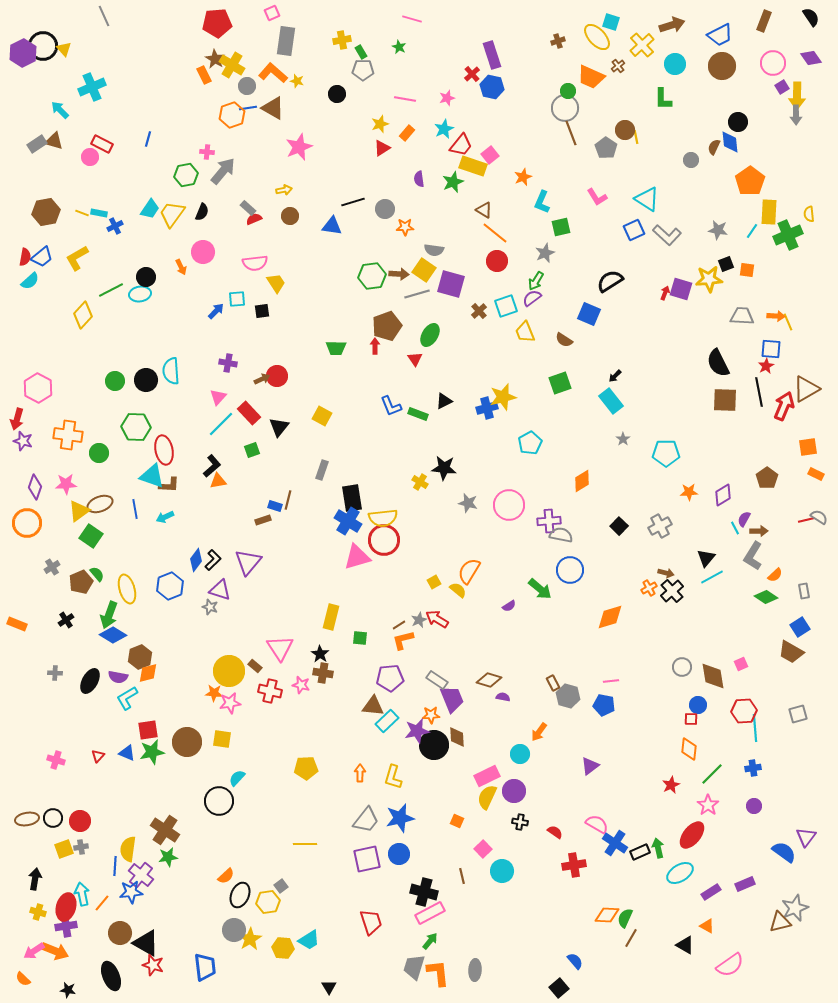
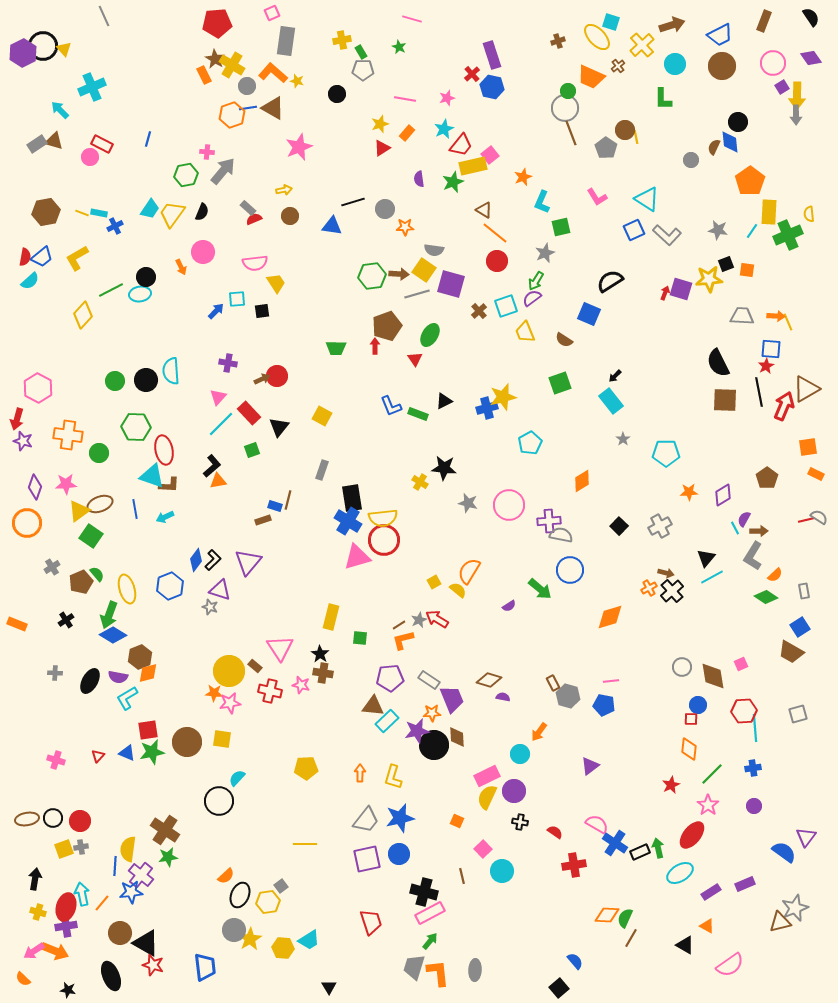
yellow rectangle at (473, 166): rotated 32 degrees counterclockwise
gray rectangle at (437, 680): moved 8 px left
orange star at (431, 715): moved 1 px right, 2 px up
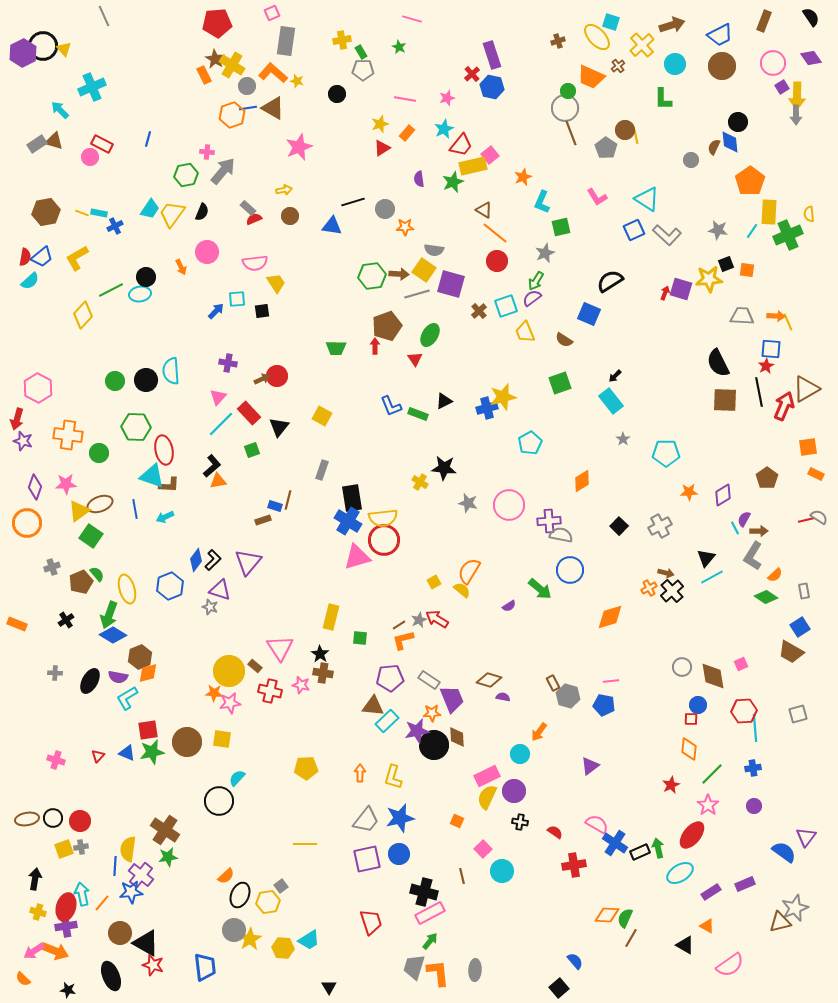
pink circle at (203, 252): moved 4 px right
gray cross at (52, 567): rotated 14 degrees clockwise
yellow semicircle at (458, 590): moved 4 px right
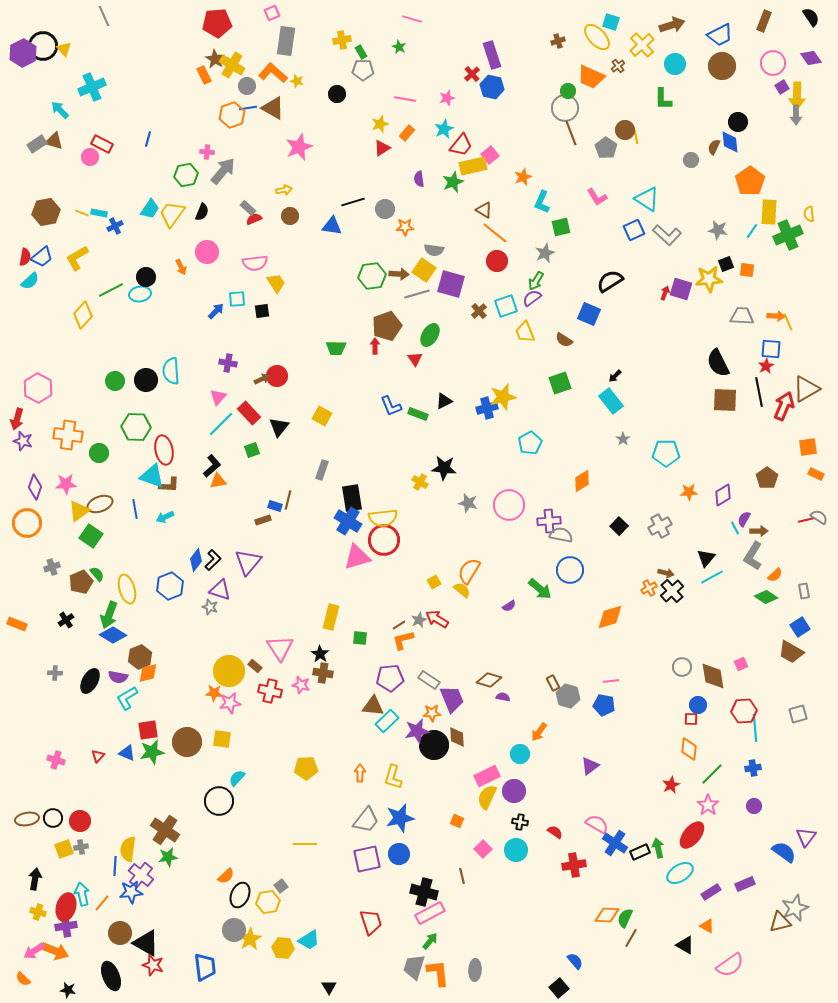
cyan circle at (502, 871): moved 14 px right, 21 px up
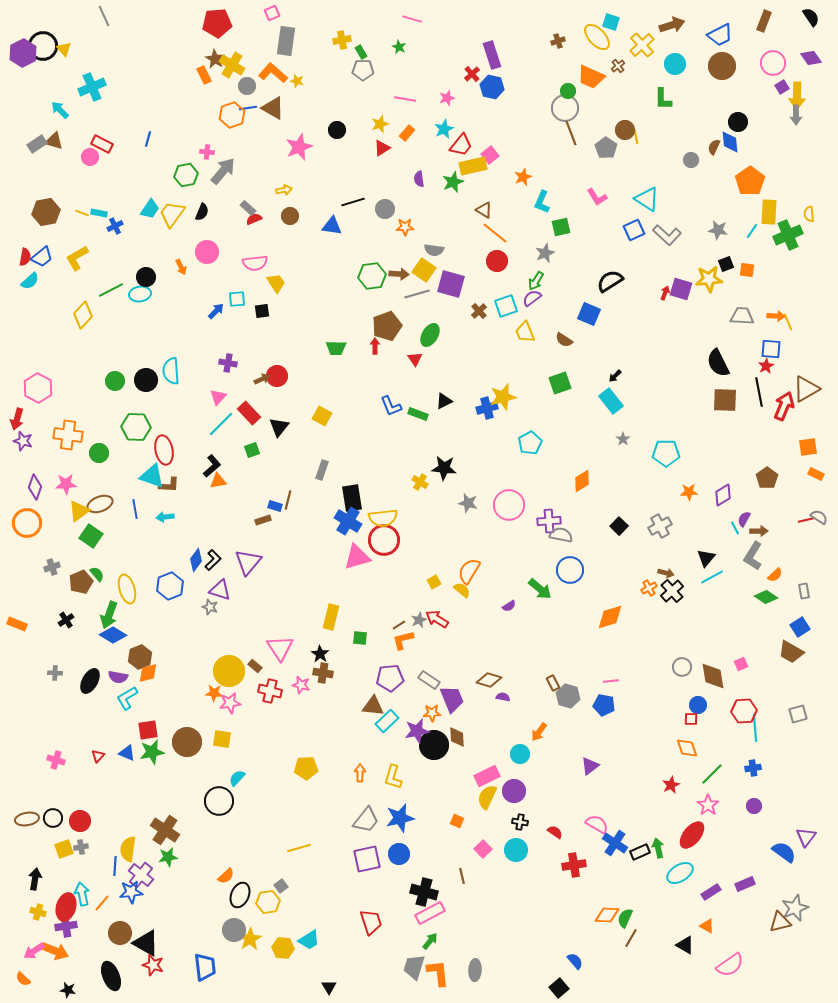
black circle at (337, 94): moved 36 px down
cyan arrow at (165, 517): rotated 18 degrees clockwise
orange diamond at (689, 749): moved 2 px left, 1 px up; rotated 25 degrees counterclockwise
yellow line at (305, 844): moved 6 px left, 4 px down; rotated 15 degrees counterclockwise
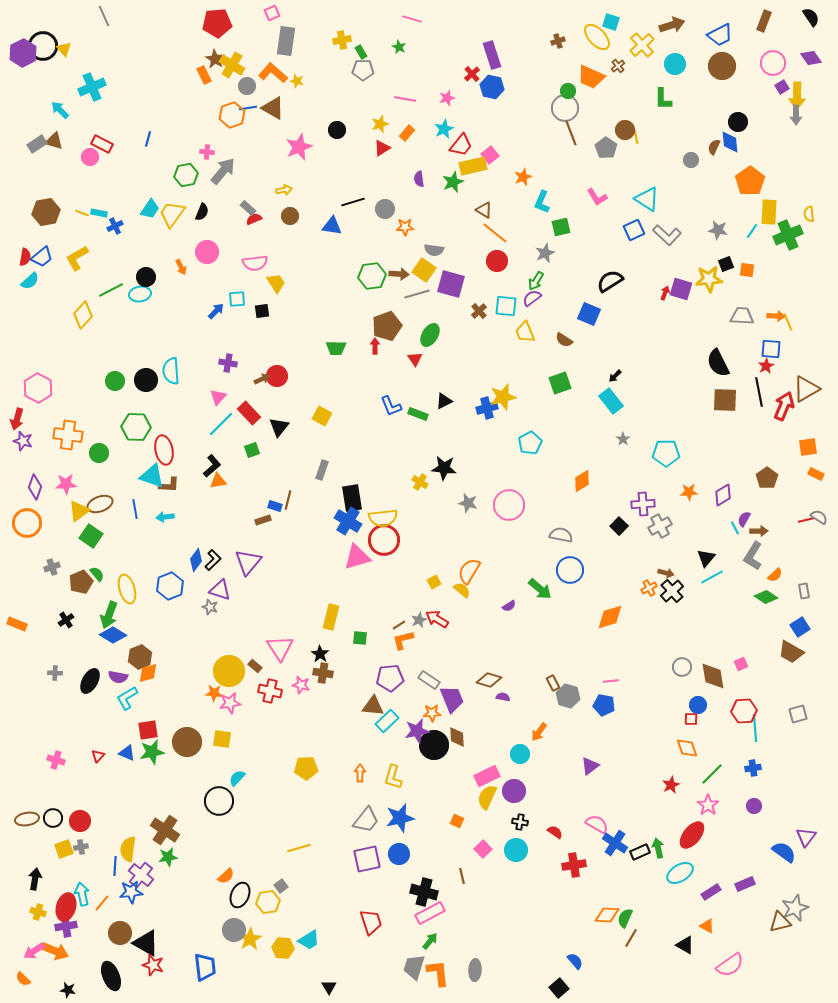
cyan square at (506, 306): rotated 25 degrees clockwise
purple cross at (549, 521): moved 94 px right, 17 px up
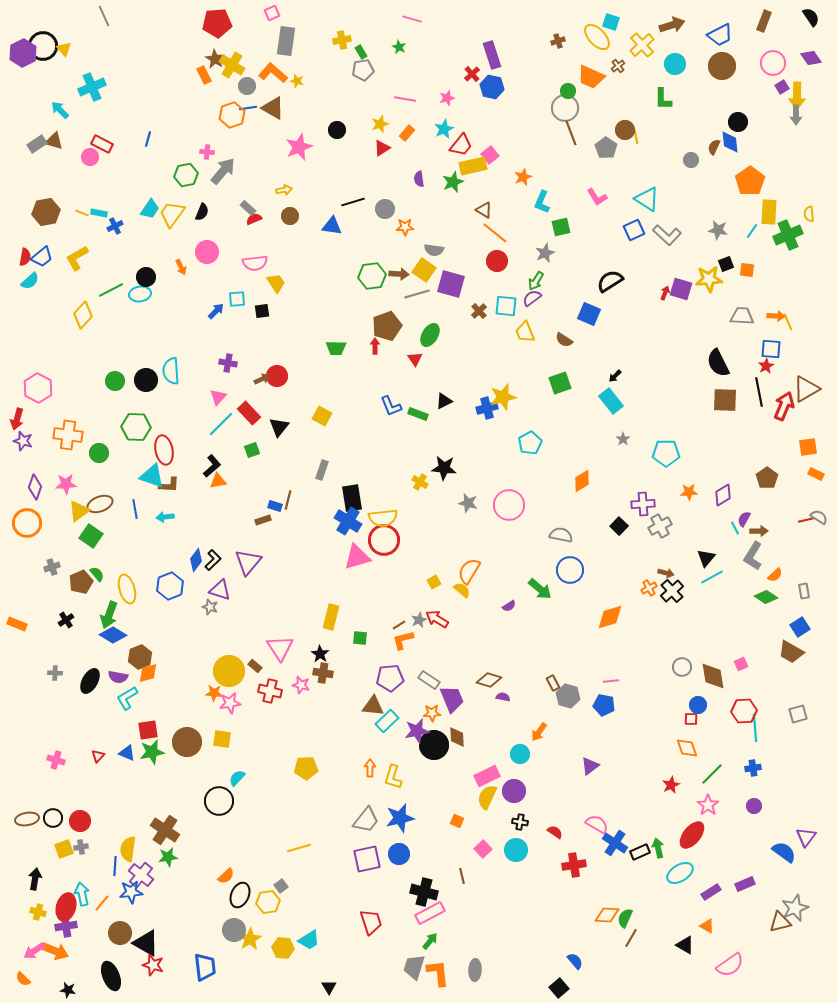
gray pentagon at (363, 70): rotated 10 degrees counterclockwise
orange arrow at (360, 773): moved 10 px right, 5 px up
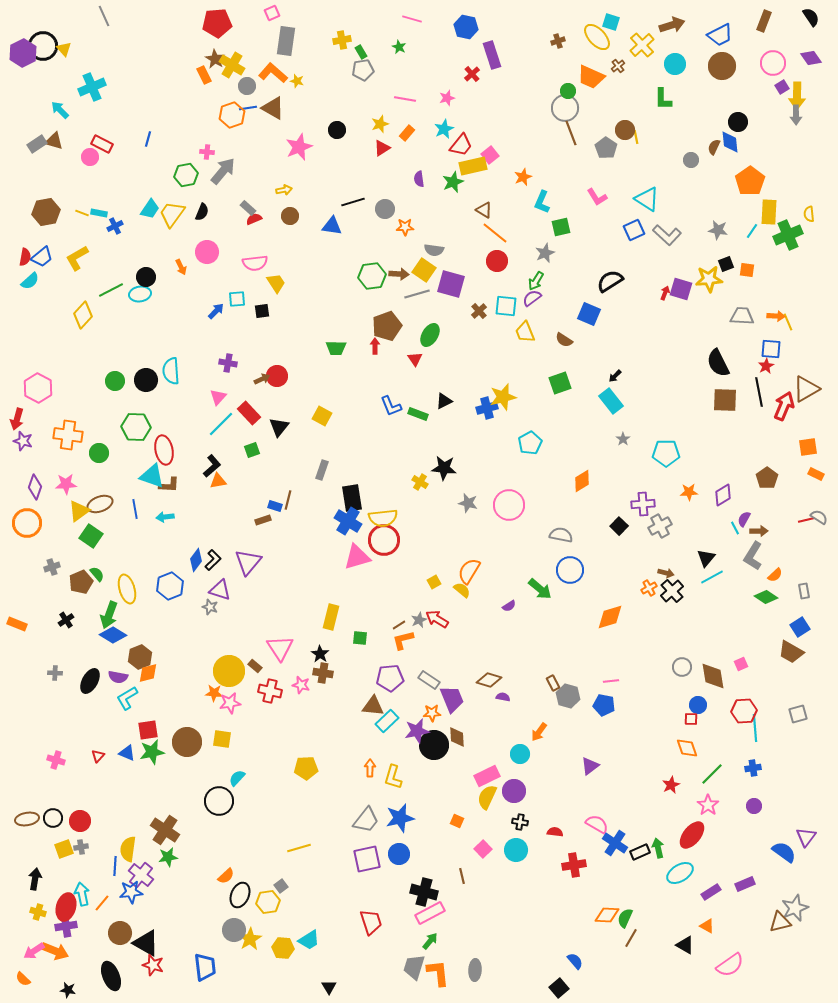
blue hexagon at (492, 87): moved 26 px left, 60 px up
red semicircle at (555, 832): rotated 28 degrees counterclockwise
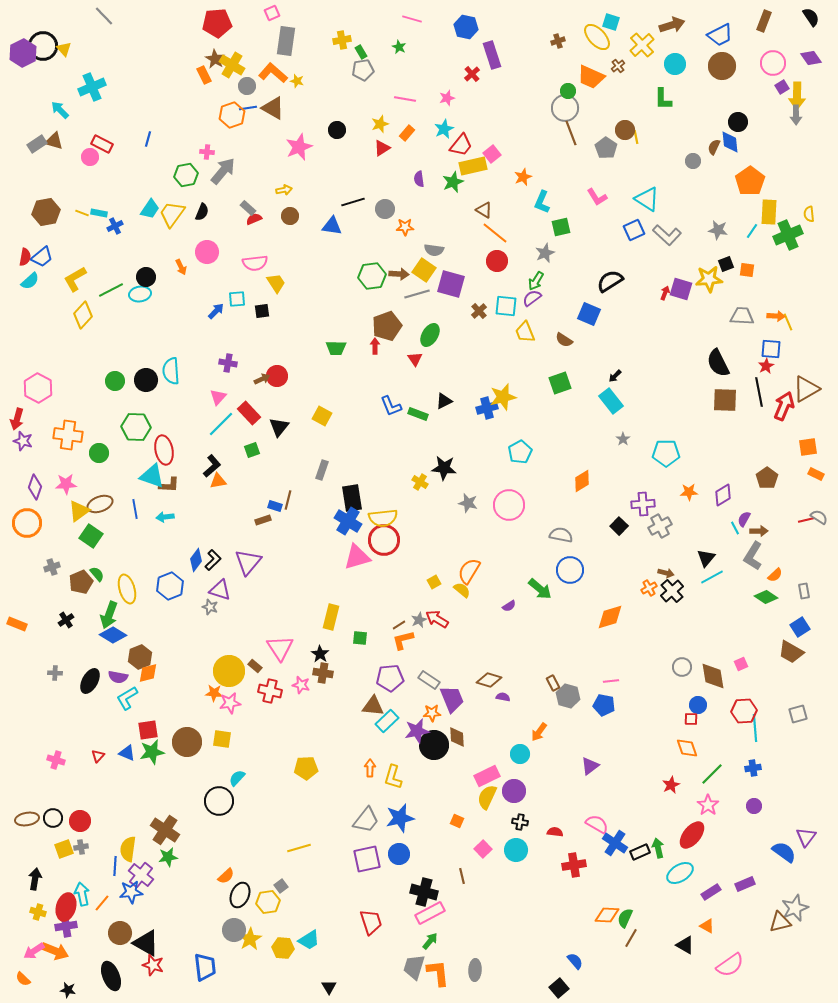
gray line at (104, 16): rotated 20 degrees counterclockwise
pink square at (490, 155): moved 2 px right, 1 px up
gray circle at (691, 160): moved 2 px right, 1 px down
yellow L-shape at (77, 258): moved 2 px left, 21 px down
cyan pentagon at (530, 443): moved 10 px left, 9 px down
